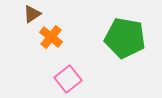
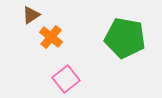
brown triangle: moved 1 px left, 1 px down
pink square: moved 2 px left
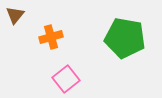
brown triangle: moved 16 px left; rotated 18 degrees counterclockwise
orange cross: rotated 35 degrees clockwise
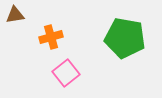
brown triangle: rotated 42 degrees clockwise
pink square: moved 6 px up
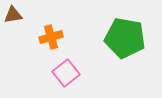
brown triangle: moved 2 px left
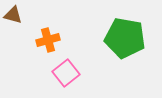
brown triangle: rotated 24 degrees clockwise
orange cross: moved 3 px left, 3 px down
